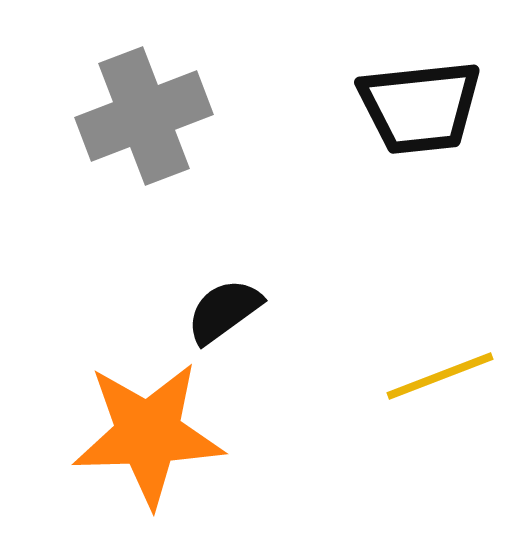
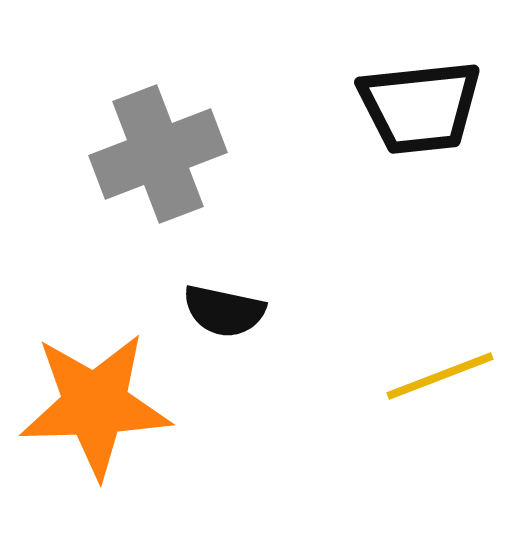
gray cross: moved 14 px right, 38 px down
black semicircle: rotated 132 degrees counterclockwise
orange star: moved 53 px left, 29 px up
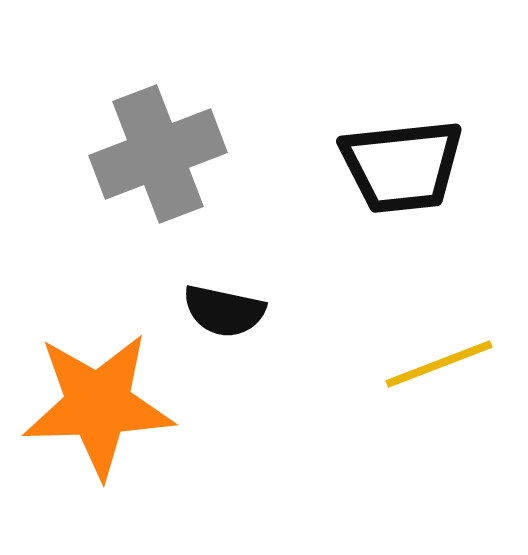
black trapezoid: moved 18 px left, 59 px down
yellow line: moved 1 px left, 12 px up
orange star: moved 3 px right
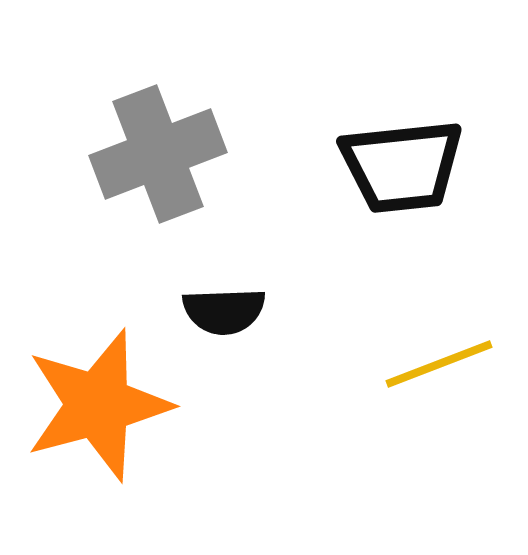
black semicircle: rotated 14 degrees counterclockwise
orange star: rotated 13 degrees counterclockwise
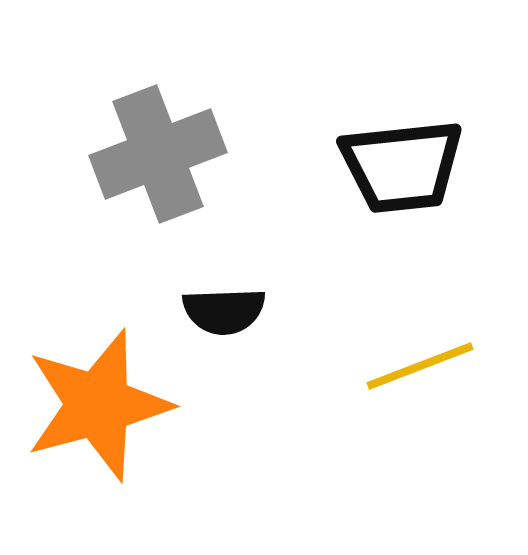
yellow line: moved 19 px left, 2 px down
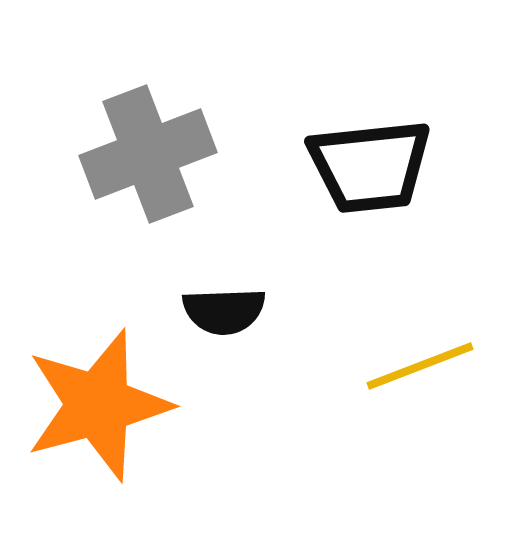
gray cross: moved 10 px left
black trapezoid: moved 32 px left
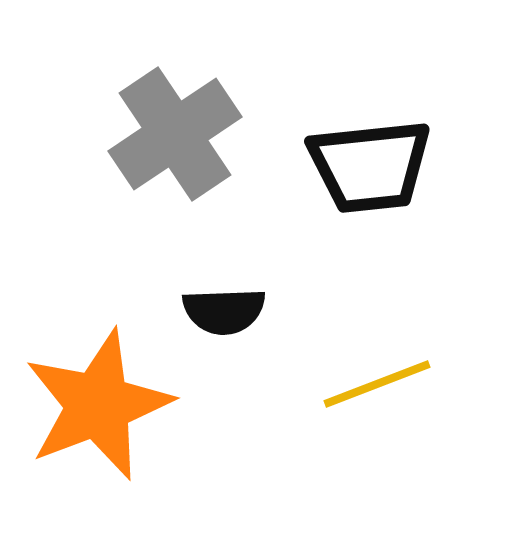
gray cross: moved 27 px right, 20 px up; rotated 13 degrees counterclockwise
yellow line: moved 43 px left, 18 px down
orange star: rotated 6 degrees counterclockwise
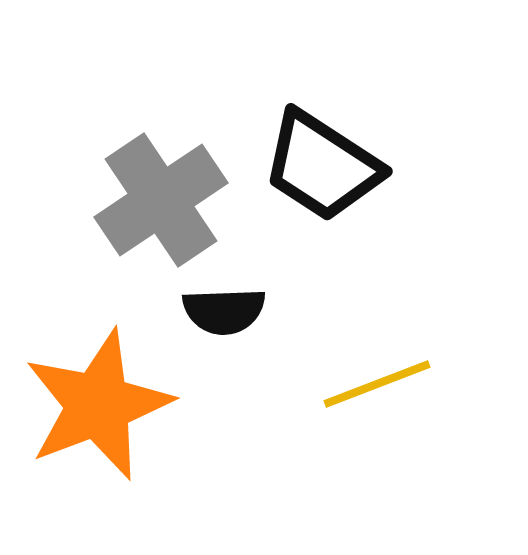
gray cross: moved 14 px left, 66 px down
black trapezoid: moved 48 px left; rotated 39 degrees clockwise
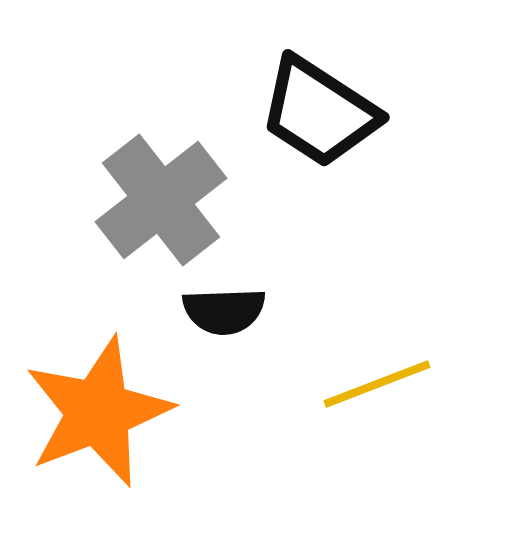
black trapezoid: moved 3 px left, 54 px up
gray cross: rotated 4 degrees counterclockwise
orange star: moved 7 px down
